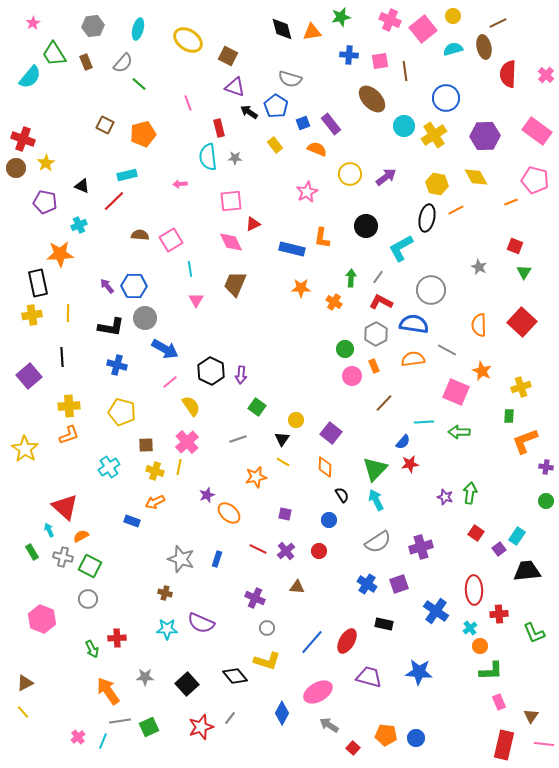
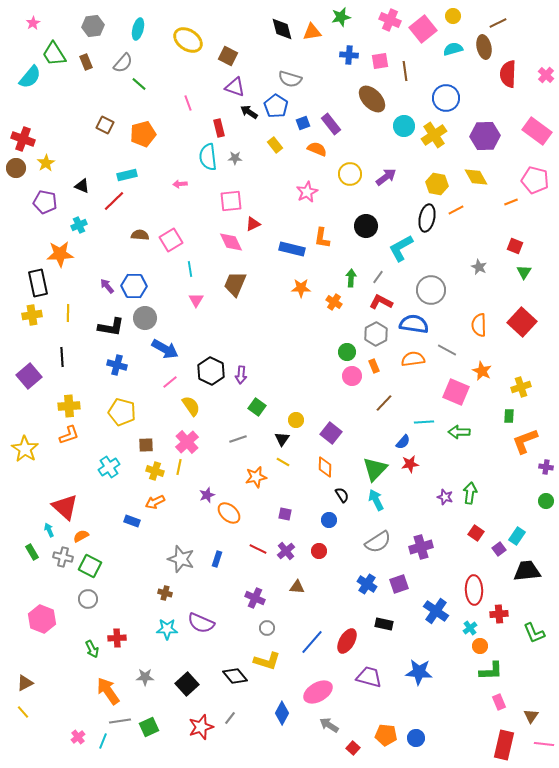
green circle at (345, 349): moved 2 px right, 3 px down
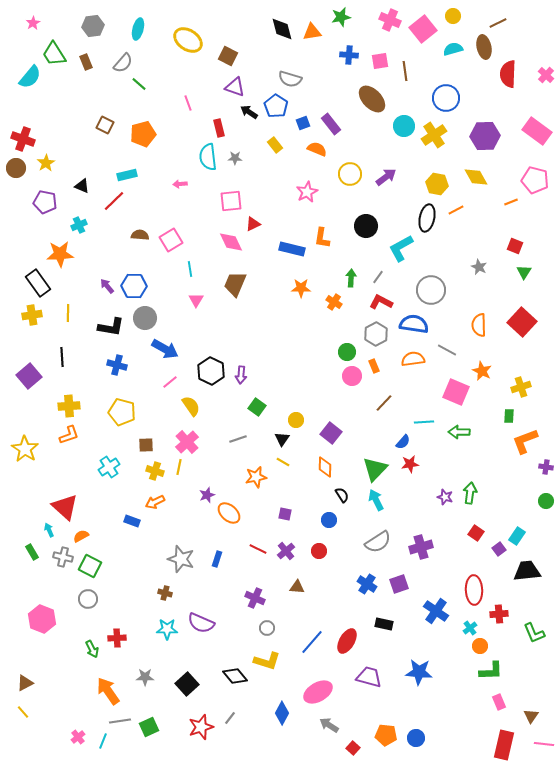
black rectangle at (38, 283): rotated 24 degrees counterclockwise
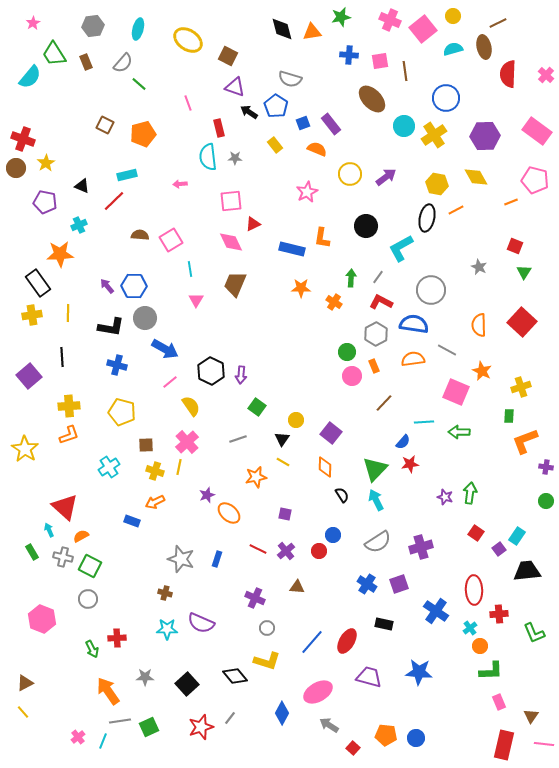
blue circle at (329, 520): moved 4 px right, 15 px down
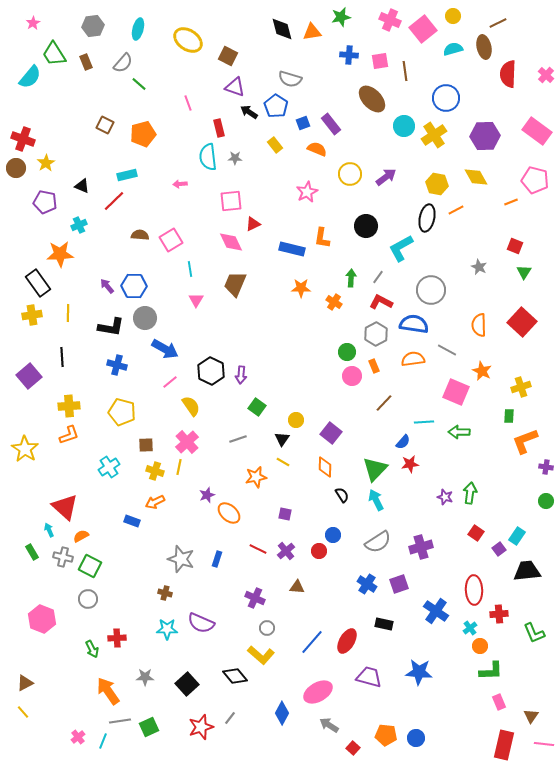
yellow L-shape at (267, 661): moved 6 px left, 6 px up; rotated 24 degrees clockwise
